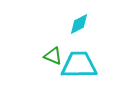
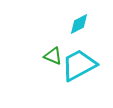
cyan trapezoid: rotated 27 degrees counterclockwise
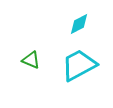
green triangle: moved 22 px left, 4 px down
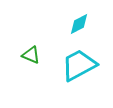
green triangle: moved 5 px up
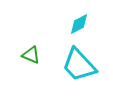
cyan trapezoid: rotated 105 degrees counterclockwise
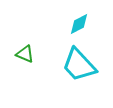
green triangle: moved 6 px left, 1 px up
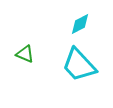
cyan diamond: moved 1 px right
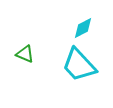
cyan diamond: moved 3 px right, 4 px down
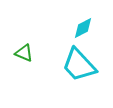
green triangle: moved 1 px left, 1 px up
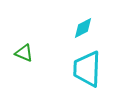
cyan trapezoid: moved 8 px right, 4 px down; rotated 45 degrees clockwise
